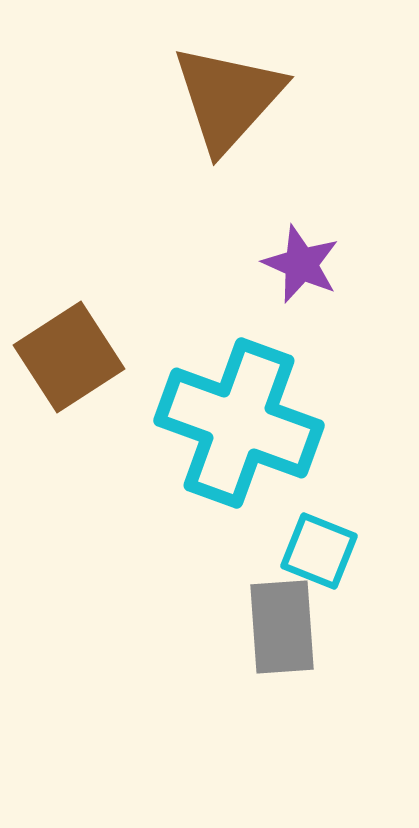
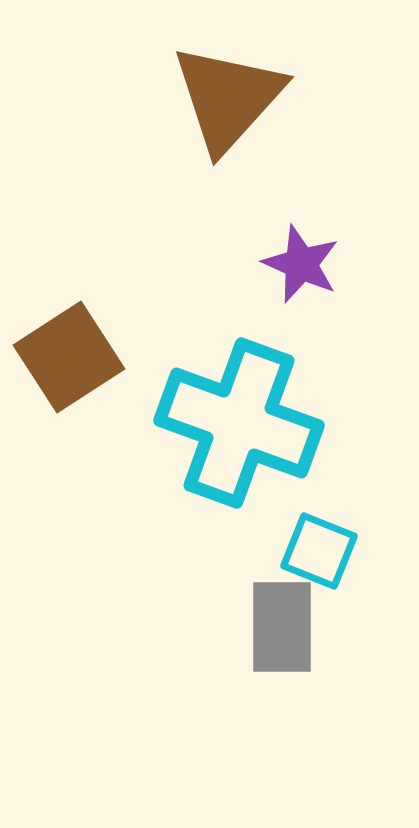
gray rectangle: rotated 4 degrees clockwise
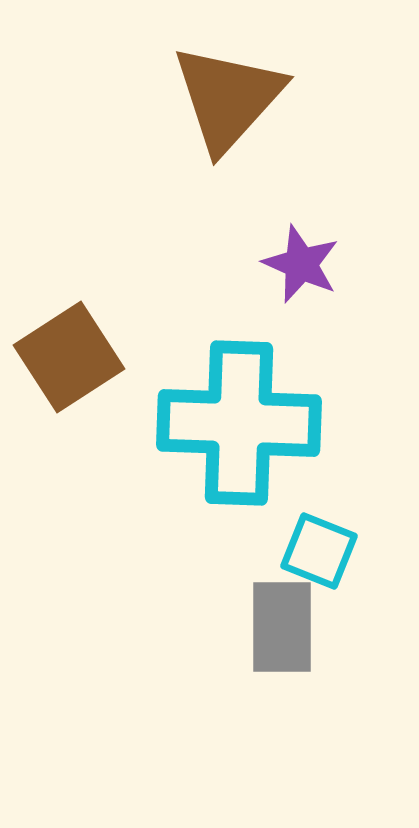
cyan cross: rotated 18 degrees counterclockwise
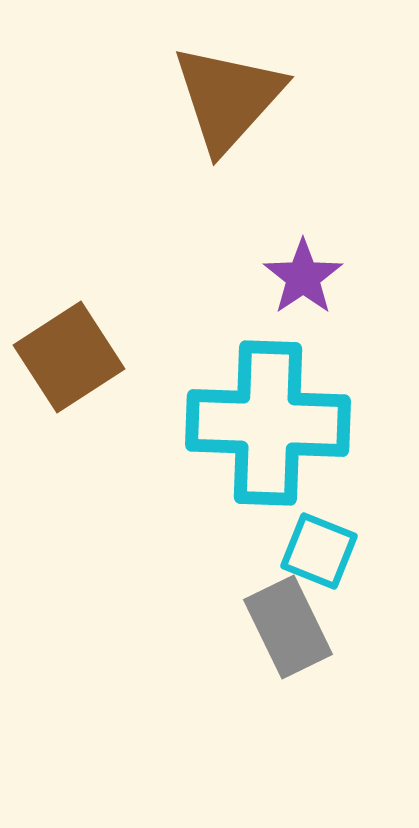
purple star: moved 2 px right, 13 px down; rotated 14 degrees clockwise
cyan cross: moved 29 px right
gray rectangle: moved 6 px right; rotated 26 degrees counterclockwise
